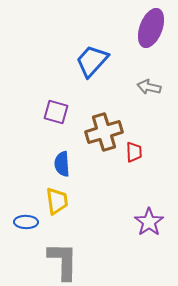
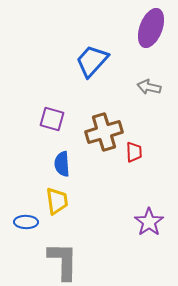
purple square: moved 4 px left, 7 px down
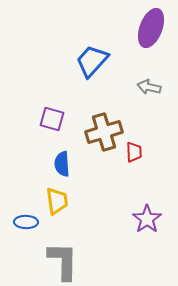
purple star: moved 2 px left, 3 px up
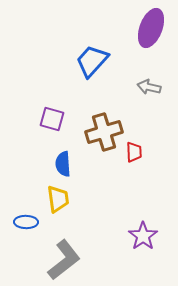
blue semicircle: moved 1 px right
yellow trapezoid: moved 1 px right, 2 px up
purple star: moved 4 px left, 17 px down
gray L-shape: moved 1 px right, 1 px up; rotated 51 degrees clockwise
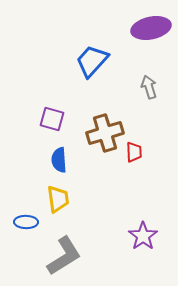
purple ellipse: rotated 57 degrees clockwise
gray arrow: rotated 60 degrees clockwise
brown cross: moved 1 px right, 1 px down
blue semicircle: moved 4 px left, 4 px up
gray L-shape: moved 4 px up; rotated 6 degrees clockwise
